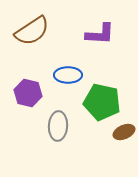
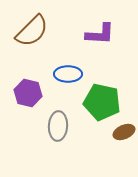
brown semicircle: rotated 12 degrees counterclockwise
blue ellipse: moved 1 px up
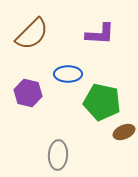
brown semicircle: moved 3 px down
gray ellipse: moved 29 px down
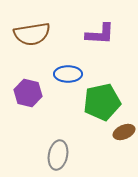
brown semicircle: rotated 36 degrees clockwise
green pentagon: rotated 24 degrees counterclockwise
gray ellipse: rotated 8 degrees clockwise
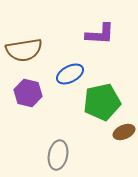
brown semicircle: moved 8 px left, 16 px down
blue ellipse: moved 2 px right; rotated 28 degrees counterclockwise
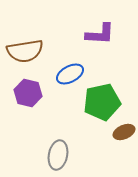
brown semicircle: moved 1 px right, 1 px down
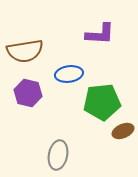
blue ellipse: moved 1 px left; rotated 20 degrees clockwise
green pentagon: rotated 6 degrees clockwise
brown ellipse: moved 1 px left, 1 px up
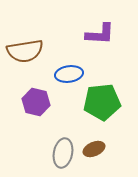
purple hexagon: moved 8 px right, 9 px down
brown ellipse: moved 29 px left, 18 px down
gray ellipse: moved 5 px right, 2 px up
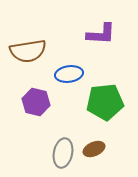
purple L-shape: moved 1 px right
brown semicircle: moved 3 px right
green pentagon: moved 3 px right
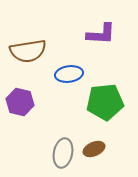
purple hexagon: moved 16 px left
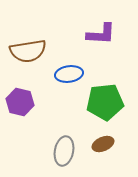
brown ellipse: moved 9 px right, 5 px up
gray ellipse: moved 1 px right, 2 px up
